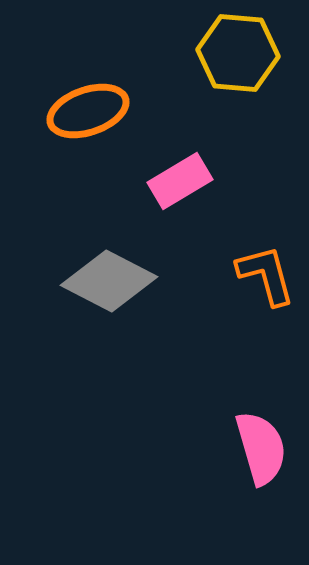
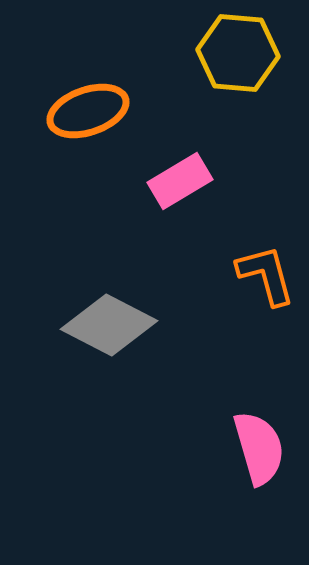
gray diamond: moved 44 px down
pink semicircle: moved 2 px left
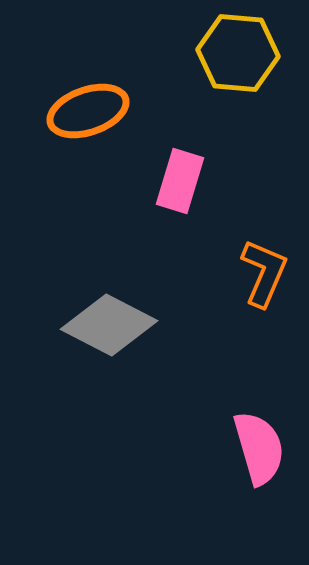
pink rectangle: rotated 42 degrees counterclockwise
orange L-shape: moved 2 px left, 2 px up; rotated 38 degrees clockwise
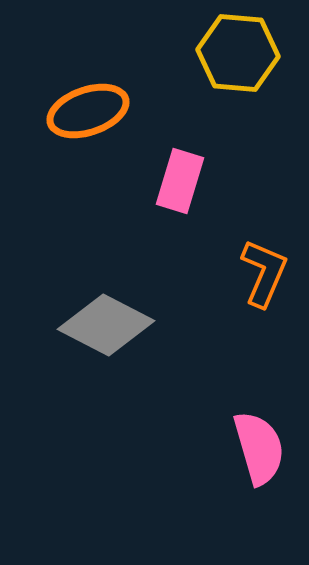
gray diamond: moved 3 px left
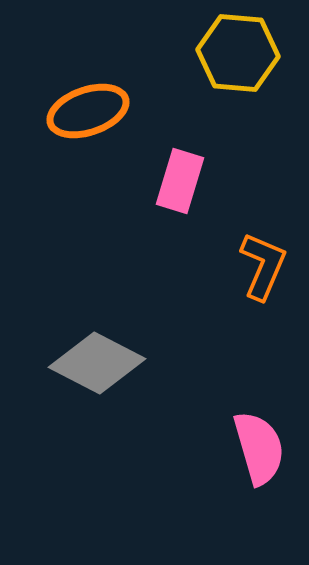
orange L-shape: moved 1 px left, 7 px up
gray diamond: moved 9 px left, 38 px down
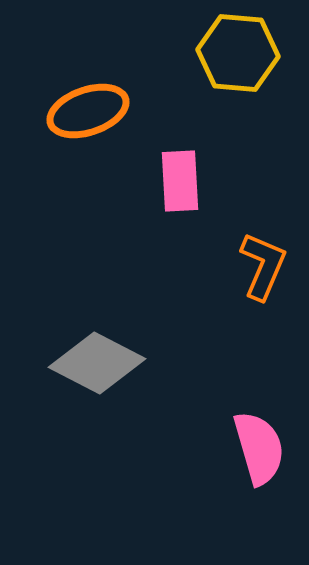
pink rectangle: rotated 20 degrees counterclockwise
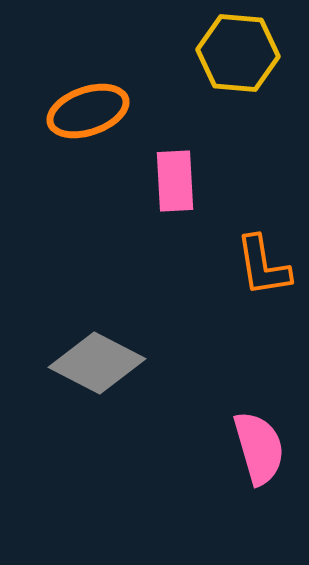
pink rectangle: moved 5 px left
orange L-shape: rotated 148 degrees clockwise
